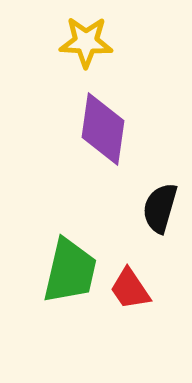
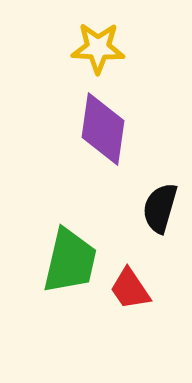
yellow star: moved 12 px right, 6 px down
green trapezoid: moved 10 px up
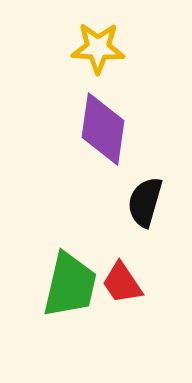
black semicircle: moved 15 px left, 6 px up
green trapezoid: moved 24 px down
red trapezoid: moved 8 px left, 6 px up
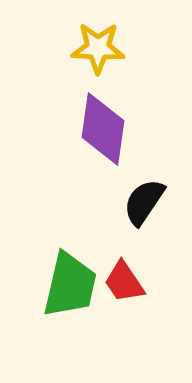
black semicircle: moved 1 px left; rotated 18 degrees clockwise
red trapezoid: moved 2 px right, 1 px up
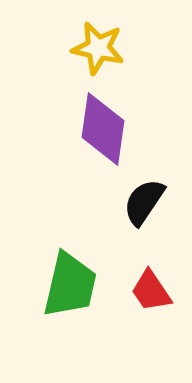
yellow star: rotated 10 degrees clockwise
red trapezoid: moved 27 px right, 9 px down
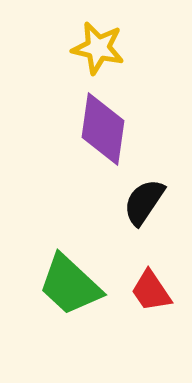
green trapezoid: rotated 120 degrees clockwise
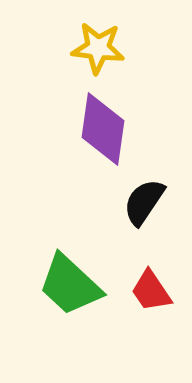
yellow star: rotated 6 degrees counterclockwise
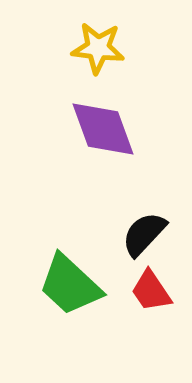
purple diamond: rotated 28 degrees counterclockwise
black semicircle: moved 32 px down; rotated 9 degrees clockwise
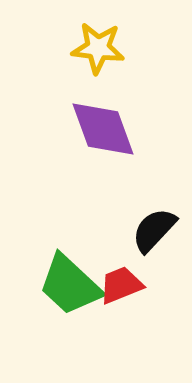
black semicircle: moved 10 px right, 4 px up
red trapezoid: moved 30 px left, 6 px up; rotated 102 degrees clockwise
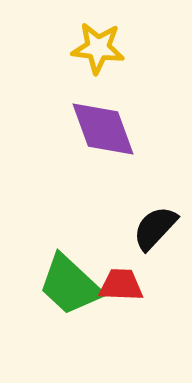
black semicircle: moved 1 px right, 2 px up
red trapezoid: rotated 24 degrees clockwise
